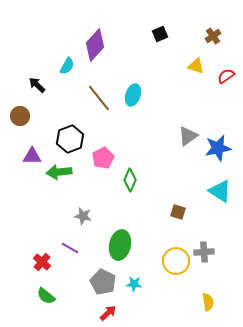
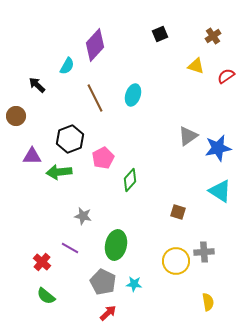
brown line: moved 4 px left; rotated 12 degrees clockwise
brown circle: moved 4 px left
green diamond: rotated 20 degrees clockwise
green ellipse: moved 4 px left
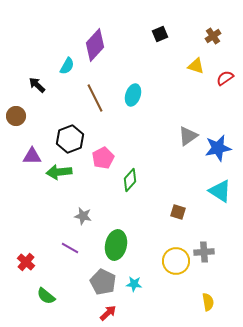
red semicircle: moved 1 px left, 2 px down
red cross: moved 16 px left
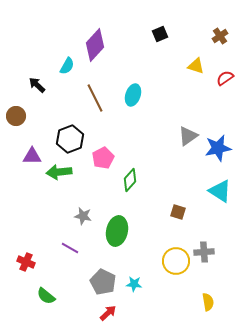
brown cross: moved 7 px right
green ellipse: moved 1 px right, 14 px up
red cross: rotated 18 degrees counterclockwise
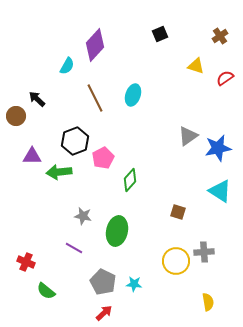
black arrow: moved 14 px down
black hexagon: moved 5 px right, 2 px down
purple line: moved 4 px right
green semicircle: moved 5 px up
red arrow: moved 4 px left
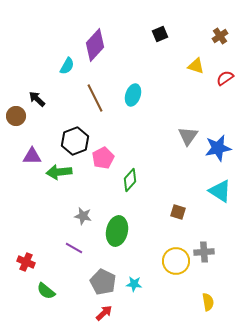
gray triangle: rotated 20 degrees counterclockwise
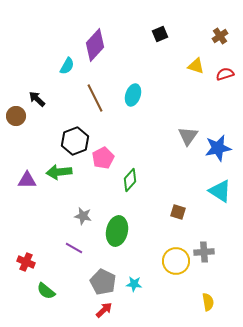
red semicircle: moved 4 px up; rotated 18 degrees clockwise
purple triangle: moved 5 px left, 24 px down
red arrow: moved 3 px up
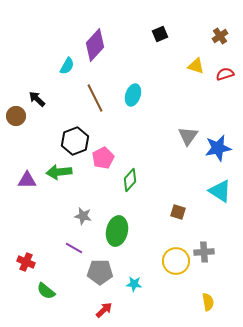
gray pentagon: moved 3 px left, 10 px up; rotated 25 degrees counterclockwise
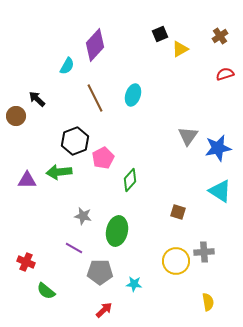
yellow triangle: moved 16 px left, 17 px up; rotated 48 degrees counterclockwise
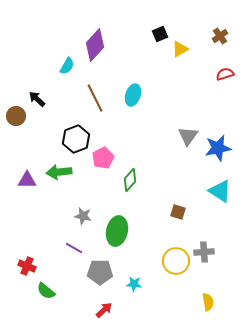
black hexagon: moved 1 px right, 2 px up
red cross: moved 1 px right, 4 px down
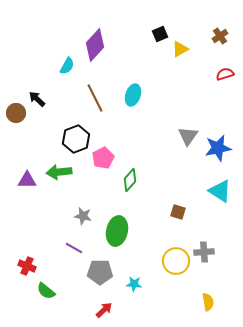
brown circle: moved 3 px up
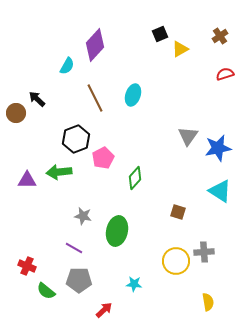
green diamond: moved 5 px right, 2 px up
gray pentagon: moved 21 px left, 8 px down
